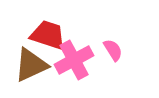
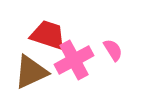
brown triangle: moved 7 px down
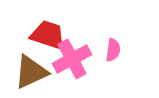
pink semicircle: rotated 40 degrees clockwise
pink cross: moved 2 px left, 1 px up
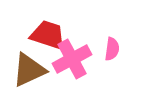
pink semicircle: moved 1 px left, 1 px up
brown triangle: moved 2 px left, 2 px up
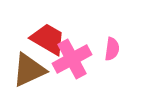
red trapezoid: moved 4 px down; rotated 12 degrees clockwise
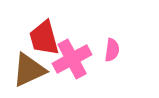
red trapezoid: moved 4 px left, 1 px up; rotated 135 degrees counterclockwise
pink semicircle: moved 1 px down
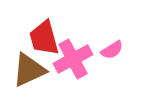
pink semicircle: rotated 50 degrees clockwise
pink cross: moved 1 px right
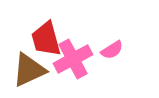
red trapezoid: moved 2 px right, 1 px down
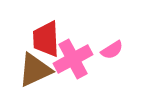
red trapezoid: rotated 12 degrees clockwise
brown triangle: moved 6 px right
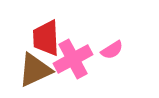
red trapezoid: moved 1 px up
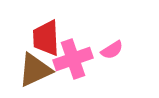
pink cross: rotated 9 degrees clockwise
